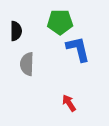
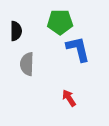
red arrow: moved 5 px up
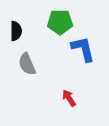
blue L-shape: moved 5 px right
gray semicircle: rotated 25 degrees counterclockwise
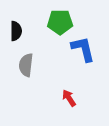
gray semicircle: moved 1 px left, 1 px down; rotated 30 degrees clockwise
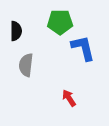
blue L-shape: moved 1 px up
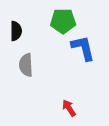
green pentagon: moved 3 px right, 1 px up
gray semicircle: rotated 10 degrees counterclockwise
red arrow: moved 10 px down
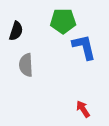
black semicircle: rotated 18 degrees clockwise
blue L-shape: moved 1 px right, 1 px up
red arrow: moved 14 px right, 1 px down
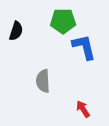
gray semicircle: moved 17 px right, 16 px down
